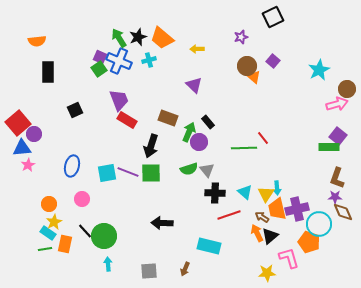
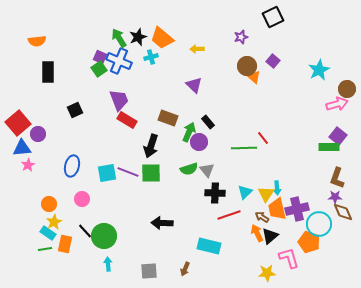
cyan cross at (149, 60): moved 2 px right, 3 px up
purple circle at (34, 134): moved 4 px right
cyan triangle at (245, 192): rotated 35 degrees clockwise
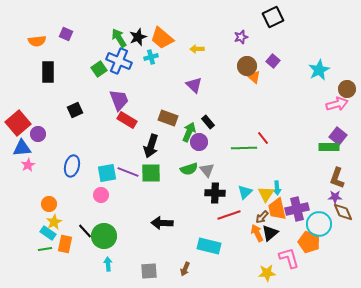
purple square at (100, 57): moved 34 px left, 23 px up
pink circle at (82, 199): moved 19 px right, 4 px up
brown arrow at (262, 217): rotated 80 degrees counterclockwise
black triangle at (270, 236): moved 3 px up
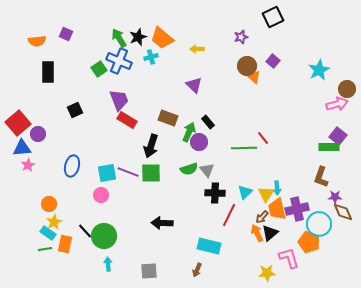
brown L-shape at (337, 178): moved 16 px left, 1 px up
red line at (229, 215): rotated 45 degrees counterclockwise
brown arrow at (185, 269): moved 12 px right, 1 px down
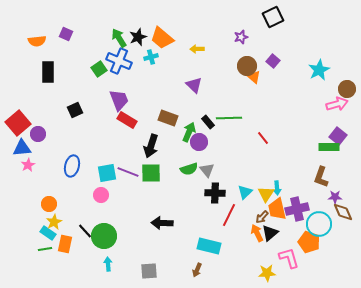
green line at (244, 148): moved 15 px left, 30 px up
